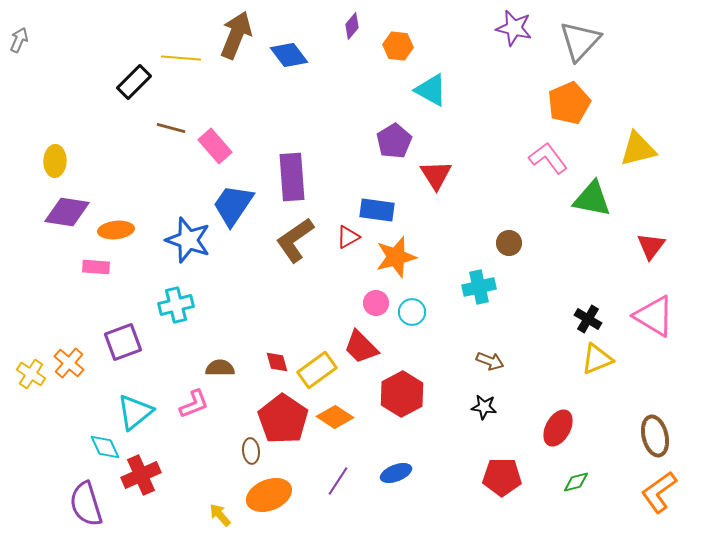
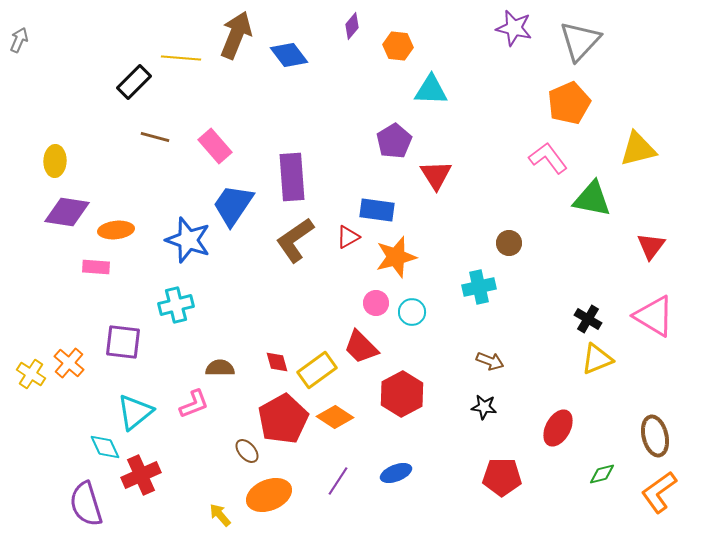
cyan triangle at (431, 90): rotated 27 degrees counterclockwise
brown line at (171, 128): moved 16 px left, 9 px down
purple square at (123, 342): rotated 27 degrees clockwise
red pentagon at (283, 419): rotated 9 degrees clockwise
brown ellipse at (251, 451): moved 4 px left; rotated 35 degrees counterclockwise
green diamond at (576, 482): moved 26 px right, 8 px up
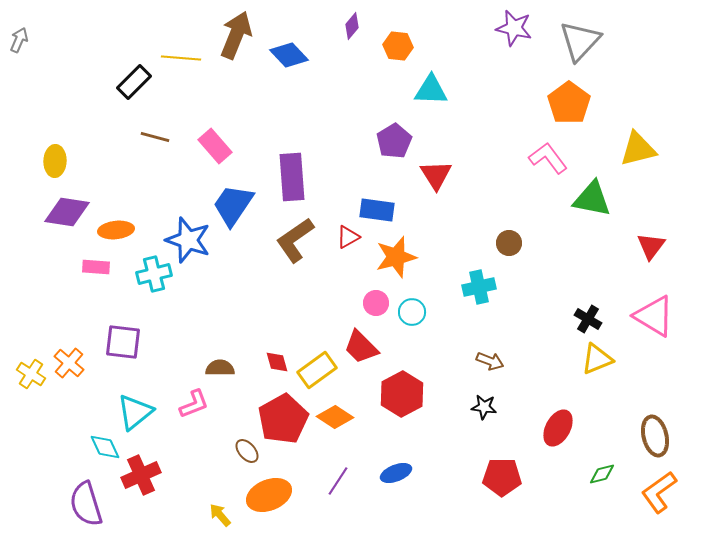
blue diamond at (289, 55): rotated 6 degrees counterclockwise
orange pentagon at (569, 103): rotated 12 degrees counterclockwise
cyan cross at (176, 305): moved 22 px left, 31 px up
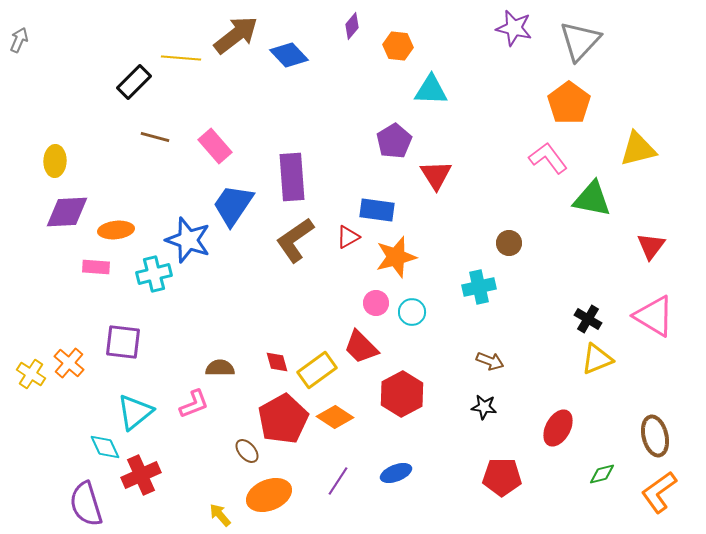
brown arrow at (236, 35): rotated 30 degrees clockwise
purple diamond at (67, 212): rotated 12 degrees counterclockwise
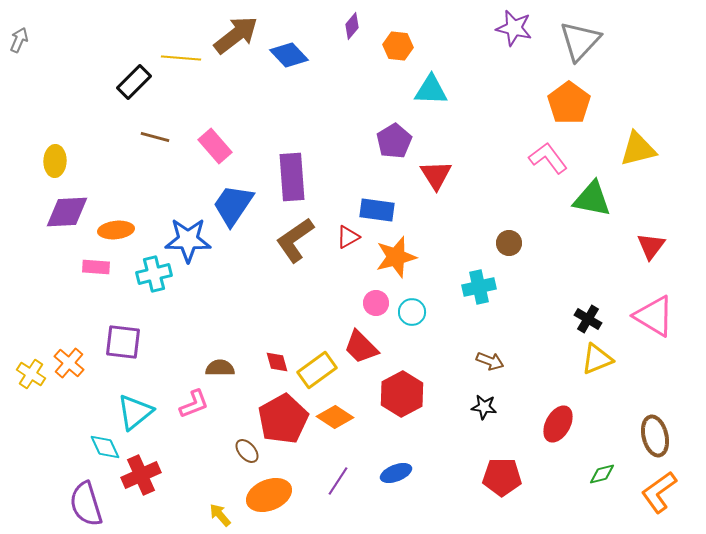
blue star at (188, 240): rotated 18 degrees counterclockwise
red ellipse at (558, 428): moved 4 px up
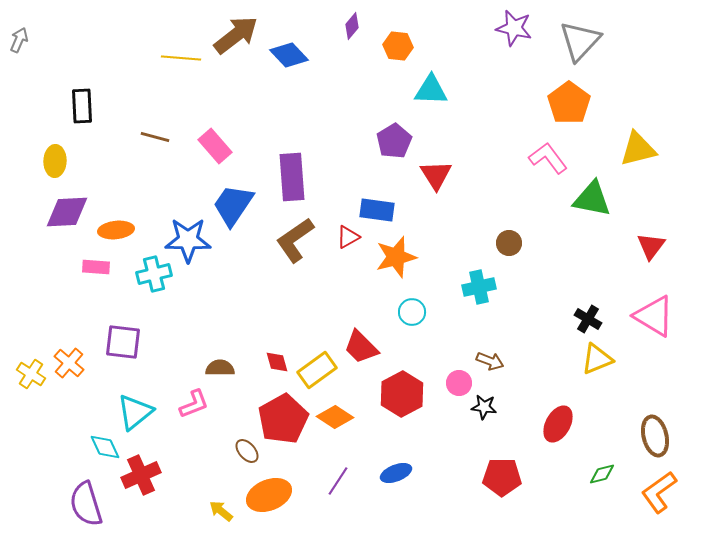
black rectangle at (134, 82): moved 52 px left, 24 px down; rotated 48 degrees counterclockwise
pink circle at (376, 303): moved 83 px right, 80 px down
yellow arrow at (220, 515): moved 1 px right, 4 px up; rotated 10 degrees counterclockwise
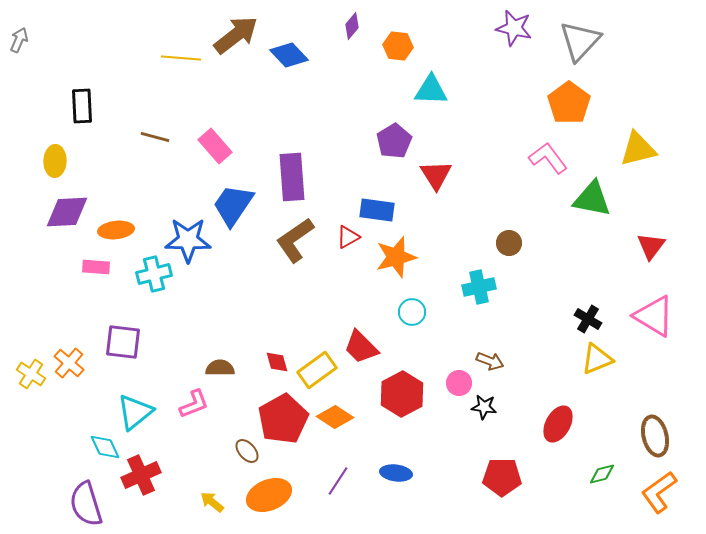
blue ellipse at (396, 473): rotated 28 degrees clockwise
yellow arrow at (221, 511): moved 9 px left, 9 px up
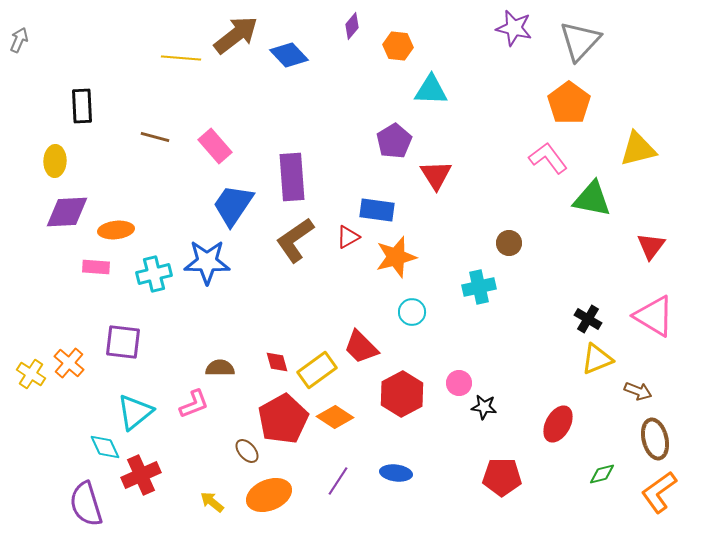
blue star at (188, 240): moved 19 px right, 22 px down
brown arrow at (490, 361): moved 148 px right, 30 px down
brown ellipse at (655, 436): moved 3 px down
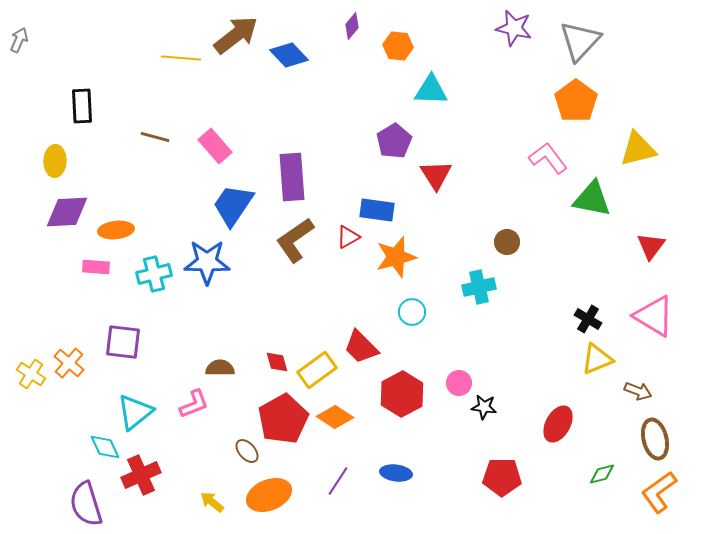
orange pentagon at (569, 103): moved 7 px right, 2 px up
brown circle at (509, 243): moved 2 px left, 1 px up
